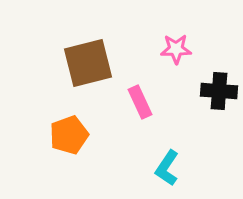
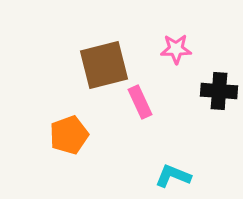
brown square: moved 16 px right, 2 px down
cyan L-shape: moved 6 px right, 8 px down; rotated 78 degrees clockwise
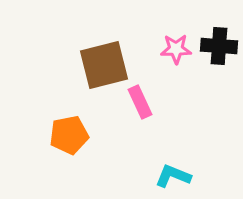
black cross: moved 45 px up
orange pentagon: rotated 9 degrees clockwise
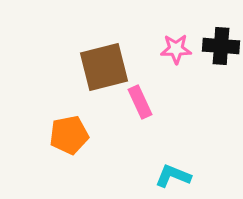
black cross: moved 2 px right
brown square: moved 2 px down
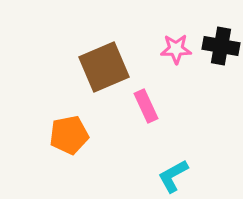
black cross: rotated 6 degrees clockwise
brown square: rotated 9 degrees counterclockwise
pink rectangle: moved 6 px right, 4 px down
cyan L-shape: rotated 51 degrees counterclockwise
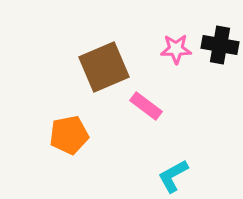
black cross: moved 1 px left, 1 px up
pink rectangle: rotated 28 degrees counterclockwise
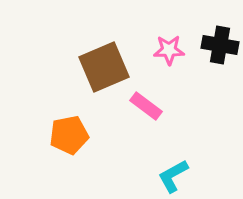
pink star: moved 7 px left, 1 px down
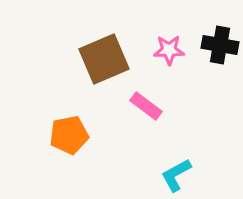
brown square: moved 8 px up
cyan L-shape: moved 3 px right, 1 px up
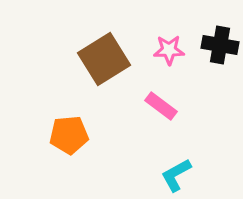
brown square: rotated 9 degrees counterclockwise
pink rectangle: moved 15 px right
orange pentagon: rotated 6 degrees clockwise
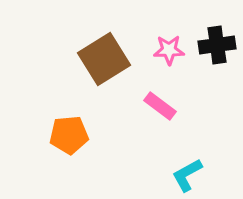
black cross: moved 3 px left; rotated 18 degrees counterclockwise
pink rectangle: moved 1 px left
cyan L-shape: moved 11 px right
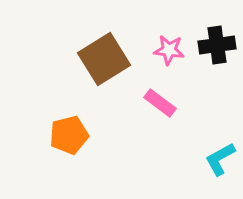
pink star: rotated 8 degrees clockwise
pink rectangle: moved 3 px up
orange pentagon: rotated 9 degrees counterclockwise
cyan L-shape: moved 33 px right, 16 px up
